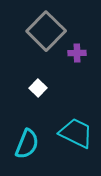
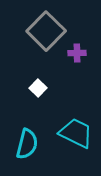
cyan semicircle: rotated 8 degrees counterclockwise
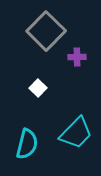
purple cross: moved 4 px down
cyan trapezoid: rotated 108 degrees clockwise
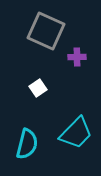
gray square: rotated 21 degrees counterclockwise
white square: rotated 12 degrees clockwise
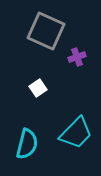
purple cross: rotated 18 degrees counterclockwise
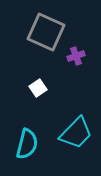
gray square: moved 1 px down
purple cross: moved 1 px left, 1 px up
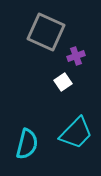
white square: moved 25 px right, 6 px up
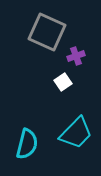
gray square: moved 1 px right
